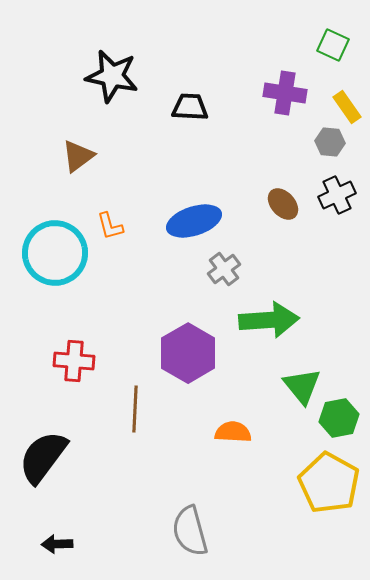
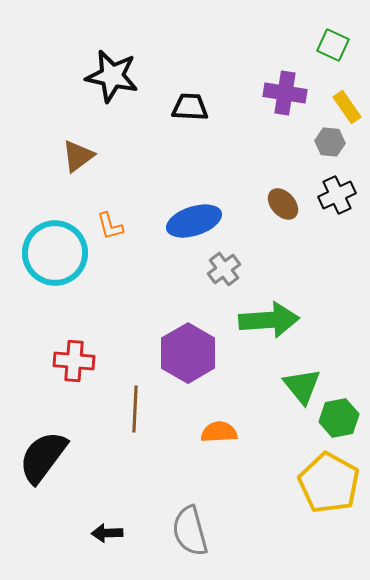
orange semicircle: moved 14 px left; rotated 6 degrees counterclockwise
black arrow: moved 50 px right, 11 px up
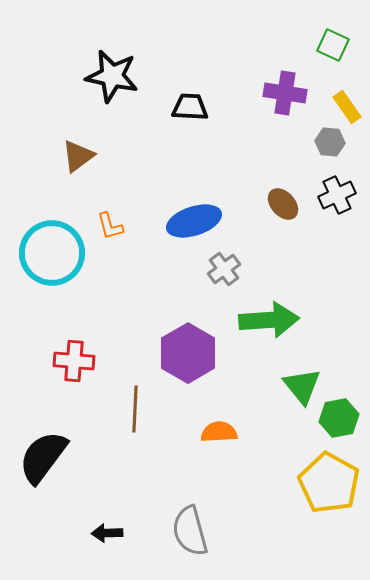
cyan circle: moved 3 px left
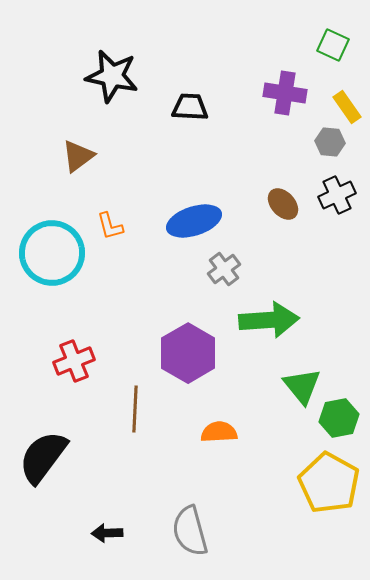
red cross: rotated 27 degrees counterclockwise
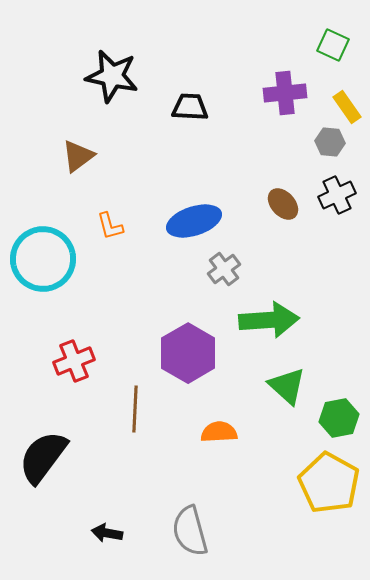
purple cross: rotated 15 degrees counterclockwise
cyan circle: moved 9 px left, 6 px down
green triangle: moved 15 px left; rotated 9 degrees counterclockwise
black arrow: rotated 12 degrees clockwise
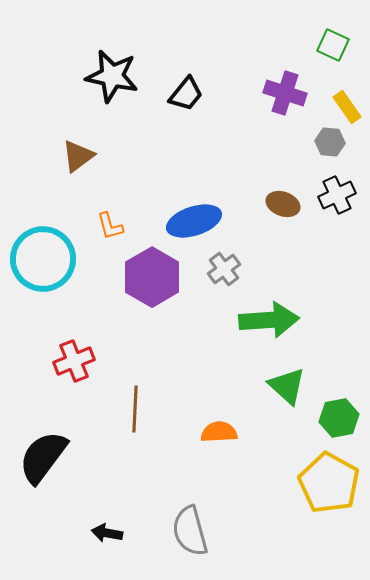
purple cross: rotated 24 degrees clockwise
black trapezoid: moved 4 px left, 13 px up; rotated 126 degrees clockwise
brown ellipse: rotated 28 degrees counterclockwise
purple hexagon: moved 36 px left, 76 px up
